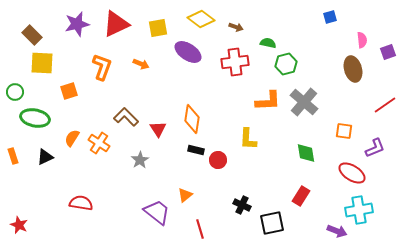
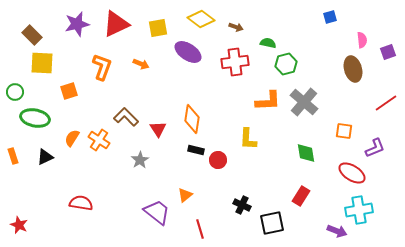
red line at (385, 105): moved 1 px right, 2 px up
orange cross at (99, 143): moved 3 px up
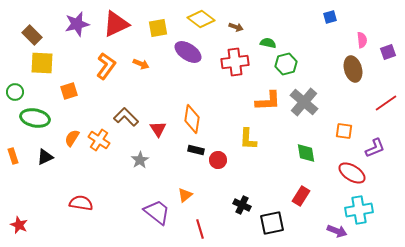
orange L-shape at (102, 67): moved 4 px right, 1 px up; rotated 16 degrees clockwise
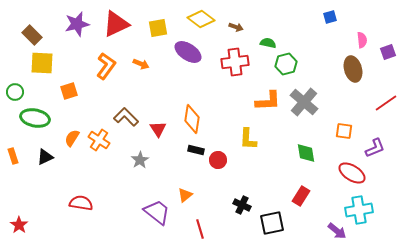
red star at (19, 225): rotated 12 degrees clockwise
purple arrow at (337, 231): rotated 18 degrees clockwise
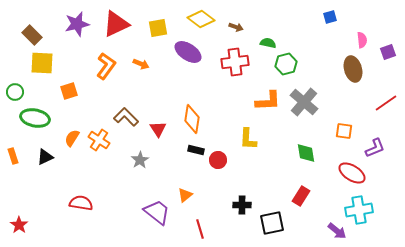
black cross at (242, 205): rotated 24 degrees counterclockwise
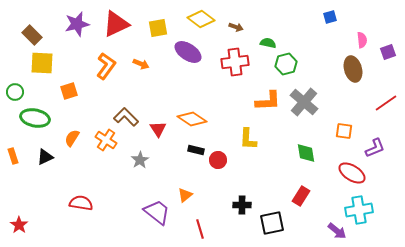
orange diamond at (192, 119): rotated 64 degrees counterclockwise
orange cross at (99, 140): moved 7 px right
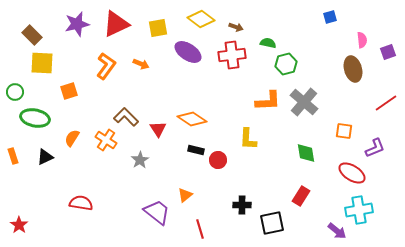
red cross at (235, 62): moved 3 px left, 7 px up
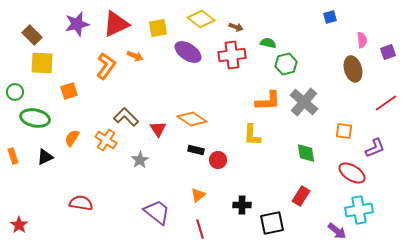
orange arrow at (141, 64): moved 6 px left, 8 px up
yellow L-shape at (248, 139): moved 4 px right, 4 px up
orange triangle at (185, 195): moved 13 px right
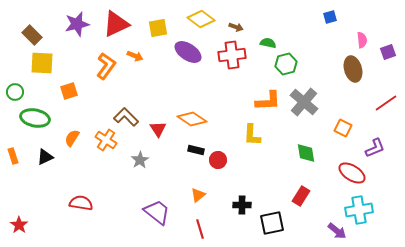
orange square at (344, 131): moved 1 px left, 3 px up; rotated 18 degrees clockwise
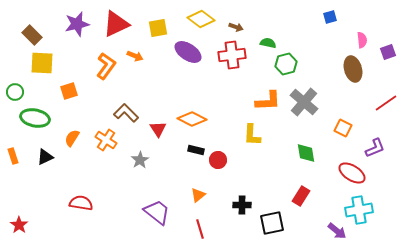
brown L-shape at (126, 117): moved 4 px up
orange diamond at (192, 119): rotated 8 degrees counterclockwise
